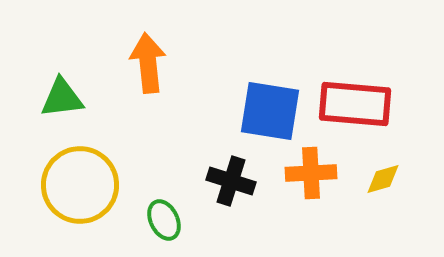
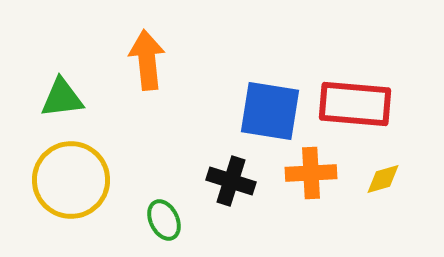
orange arrow: moved 1 px left, 3 px up
yellow circle: moved 9 px left, 5 px up
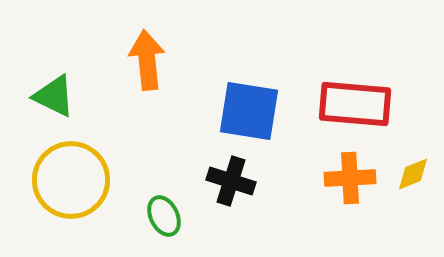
green triangle: moved 8 px left, 2 px up; rotated 33 degrees clockwise
blue square: moved 21 px left
orange cross: moved 39 px right, 5 px down
yellow diamond: moved 30 px right, 5 px up; rotated 6 degrees counterclockwise
green ellipse: moved 4 px up
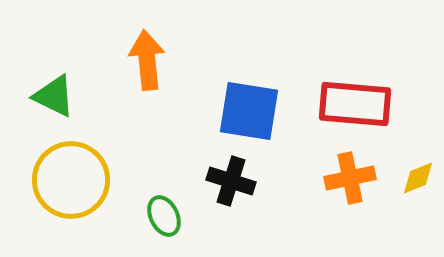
yellow diamond: moved 5 px right, 4 px down
orange cross: rotated 9 degrees counterclockwise
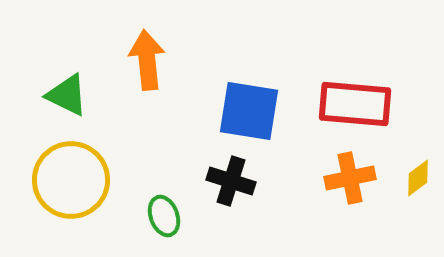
green triangle: moved 13 px right, 1 px up
yellow diamond: rotated 15 degrees counterclockwise
green ellipse: rotated 6 degrees clockwise
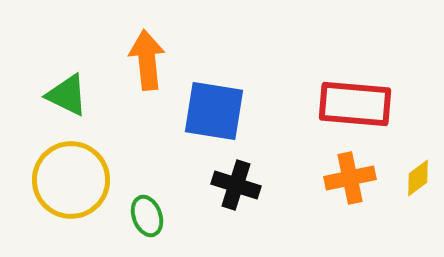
blue square: moved 35 px left
black cross: moved 5 px right, 4 px down
green ellipse: moved 17 px left
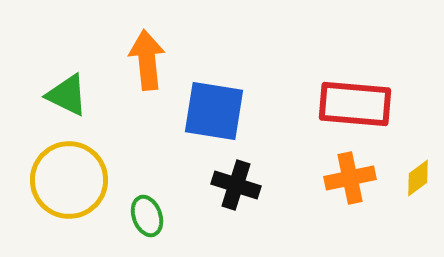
yellow circle: moved 2 px left
